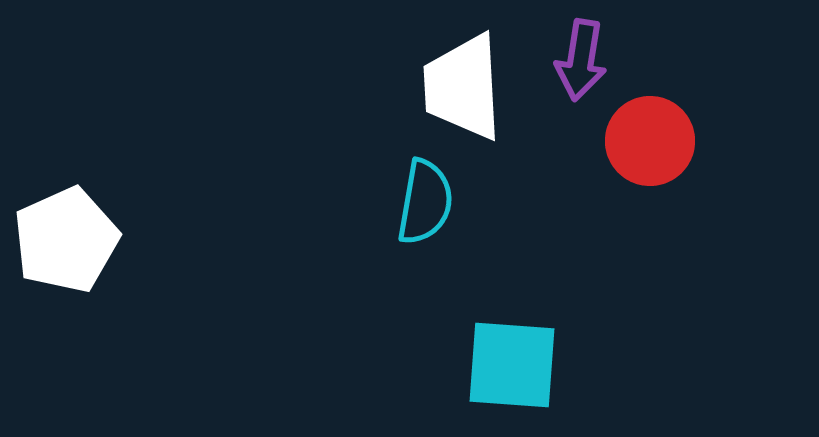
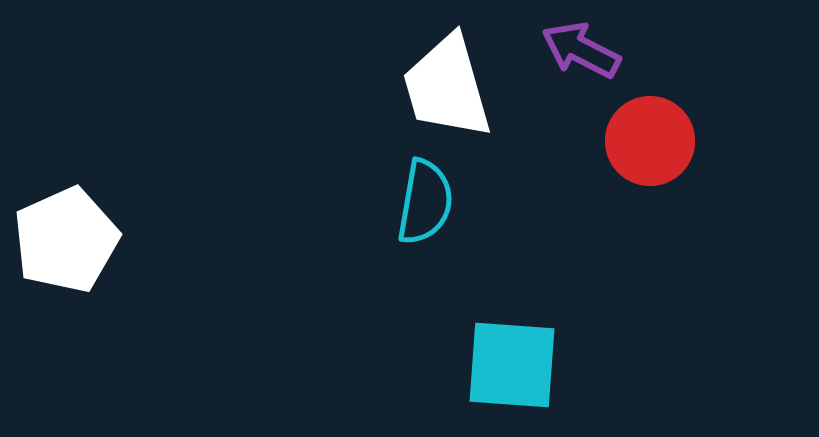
purple arrow: moved 10 px up; rotated 108 degrees clockwise
white trapezoid: moved 16 px left; rotated 13 degrees counterclockwise
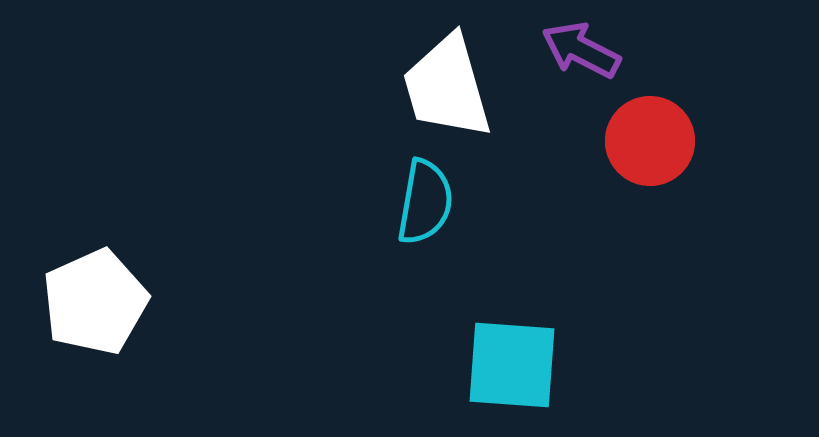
white pentagon: moved 29 px right, 62 px down
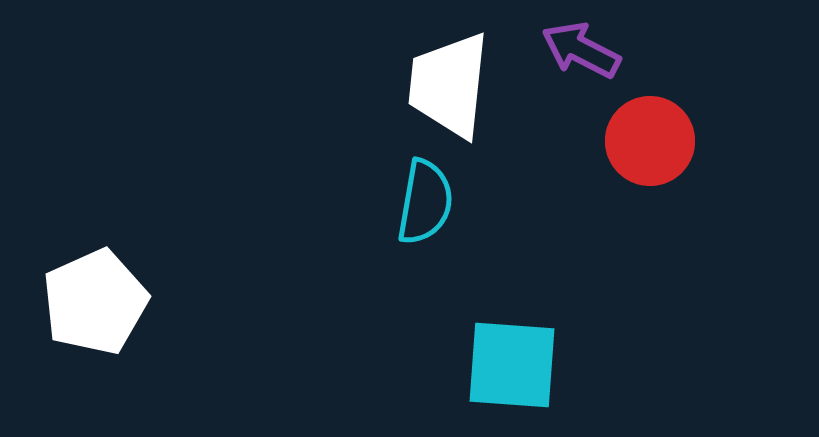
white trapezoid: moved 2 px right, 2 px up; rotated 22 degrees clockwise
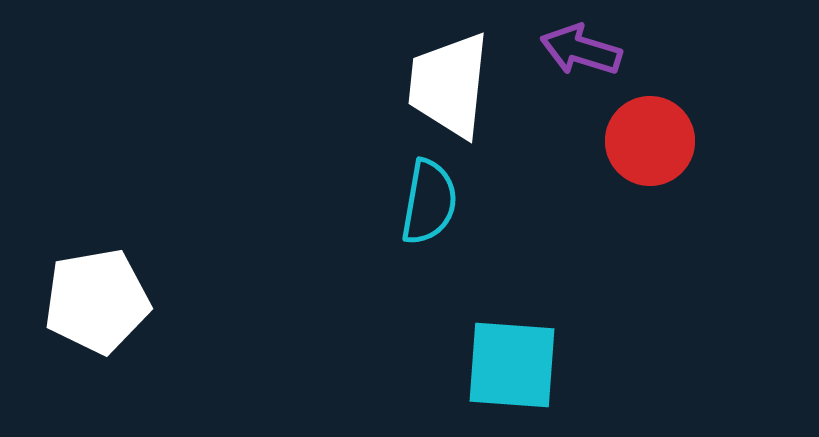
purple arrow: rotated 10 degrees counterclockwise
cyan semicircle: moved 4 px right
white pentagon: moved 2 px right, 1 px up; rotated 14 degrees clockwise
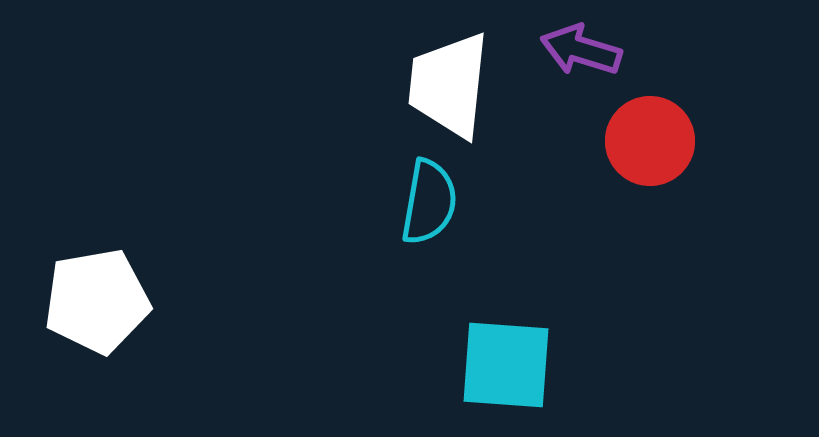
cyan square: moved 6 px left
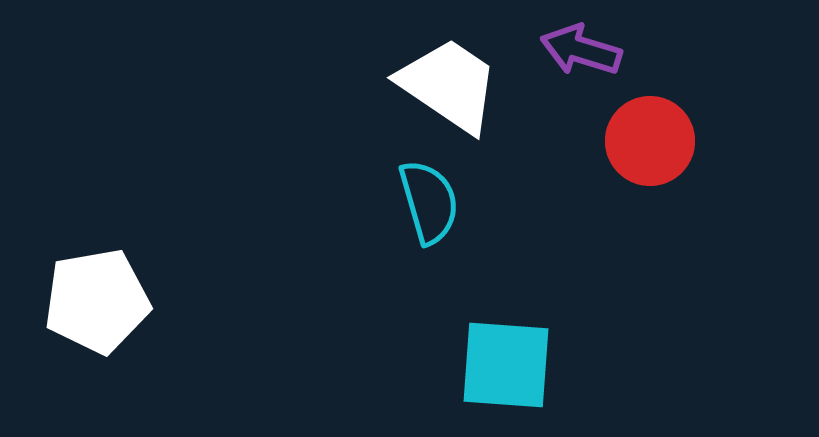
white trapezoid: rotated 118 degrees clockwise
cyan semicircle: rotated 26 degrees counterclockwise
